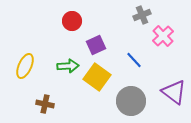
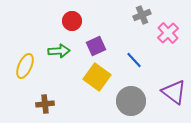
pink cross: moved 5 px right, 3 px up
purple square: moved 1 px down
green arrow: moved 9 px left, 15 px up
brown cross: rotated 18 degrees counterclockwise
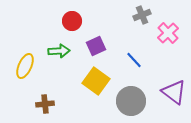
yellow square: moved 1 px left, 4 px down
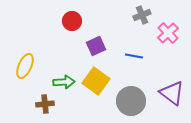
green arrow: moved 5 px right, 31 px down
blue line: moved 4 px up; rotated 36 degrees counterclockwise
purple triangle: moved 2 px left, 1 px down
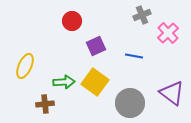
yellow square: moved 1 px left, 1 px down
gray circle: moved 1 px left, 2 px down
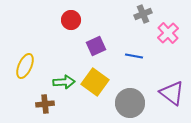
gray cross: moved 1 px right, 1 px up
red circle: moved 1 px left, 1 px up
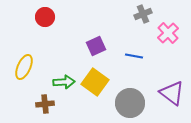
red circle: moved 26 px left, 3 px up
yellow ellipse: moved 1 px left, 1 px down
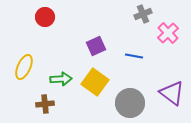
green arrow: moved 3 px left, 3 px up
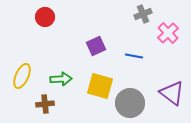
yellow ellipse: moved 2 px left, 9 px down
yellow square: moved 5 px right, 4 px down; rotated 20 degrees counterclockwise
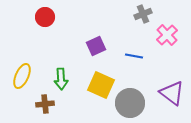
pink cross: moved 1 px left, 2 px down
green arrow: rotated 90 degrees clockwise
yellow square: moved 1 px right, 1 px up; rotated 8 degrees clockwise
